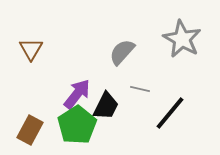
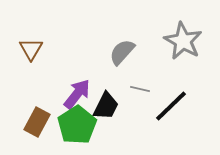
gray star: moved 1 px right, 2 px down
black line: moved 1 px right, 7 px up; rotated 6 degrees clockwise
brown rectangle: moved 7 px right, 8 px up
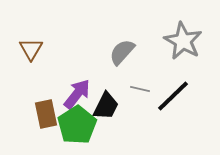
black line: moved 2 px right, 10 px up
brown rectangle: moved 9 px right, 8 px up; rotated 40 degrees counterclockwise
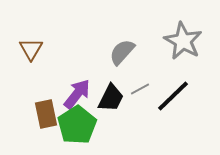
gray line: rotated 42 degrees counterclockwise
black trapezoid: moved 5 px right, 8 px up
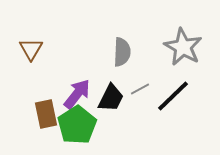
gray star: moved 6 px down
gray semicircle: rotated 140 degrees clockwise
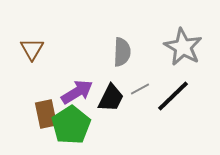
brown triangle: moved 1 px right
purple arrow: moved 2 px up; rotated 20 degrees clockwise
green pentagon: moved 6 px left
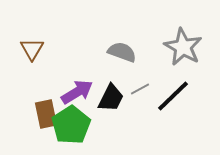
gray semicircle: rotated 72 degrees counterclockwise
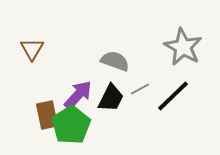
gray semicircle: moved 7 px left, 9 px down
purple arrow: moved 1 px right, 3 px down; rotated 16 degrees counterclockwise
brown rectangle: moved 1 px right, 1 px down
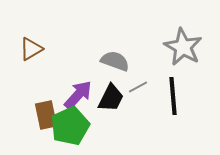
brown triangle: moved 1 px left; rotated 30 degrees clockwise
gray line: moved 2 px left, 2 px up
black line: rotated 51 degrees counterclockwise
brown rectangle: moved 1 px left
green pentagon: moved 1 px left, 1 px down; rotated 9 degrees clockwise
